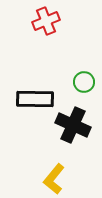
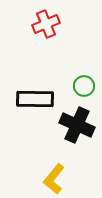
red cross: moved 3 px down
green circle: moved 4 px down
black cross: moved 4 px right
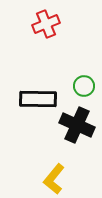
black rectangle: moved 3 px right
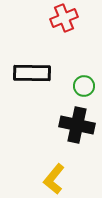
red cross: moved 18 px right, 6 px up
black rectangle: moved 6 px left, 26 px up
black cross: rotated 12 degrees counterclockwise
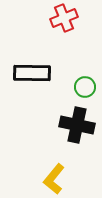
green circle: moved 1 px right, 1 px down
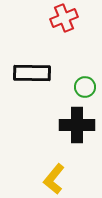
black cross: rotated 12 degrees counterclockwise
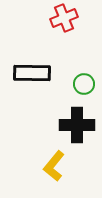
green circle: moved 1 px left, 3 px up
yellow L-shape: moved 13 px up
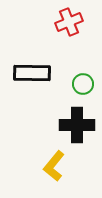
red cross: moved 5 px right, 4 px down
green circle: moved 1 px left
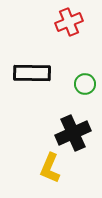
green circle: moved 2 px right
black cross: moved 4 px left, 8 px down; rotated 24 degrees counterclockwise
yellow L-shape: moved 4 px left, 2 px down; rotated 16 degrees counterclockwise
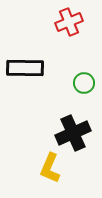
black rectangle: moved 7 px left, 5 px up
green circle: moved 1 px left, 1 px up
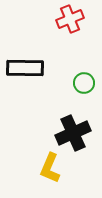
red cross: moved 1 px right, 3 px up
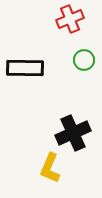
green circle: moved 23 px up
